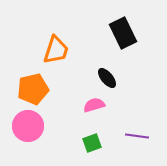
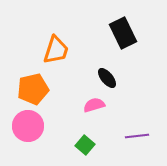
purple line: rotated 15 degrees counterclockwise
green square: moved 7 px left, 2 px down; rotated 30 degrees counterclockwise
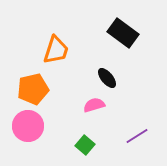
black rectangle: rotated 28 degrees counterclockwise
purple line: rotated 25 degrees counterclockwise
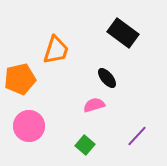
orange pentagon: moved 13 px left, 10 px up
pink circle: moved 1 px right
purple line: rotated 15 degrees counterclockwise
